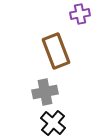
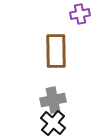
brown rectangle: rotated 20 degrees clockwise
gray cross: moved 8 px right, 8 px down
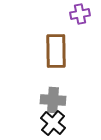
gray cross: rotated 15 degrees clockwise
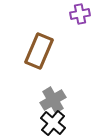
brown rectangle: moved 17 px left; rotated 24 degrees clockwise
gray cross: rotated 35 degrees counterclockwise
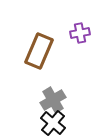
purple cross: moved 19 px down
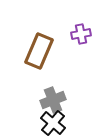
purple cross: moved 1 px right, 1 px down
gray cross: rotated 10 degrees clockwise
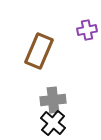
purple cross: moved 6 px right, 4 px up
gray cross: rotated 15 degrees clockwise
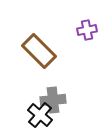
brown rectangle: rotated 68 degrees counterclockwise
black cross: moved 13 px left, 8 px up
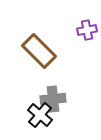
gray cross: moved 1 px up
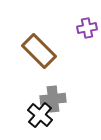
purple cross: moved 2 px up
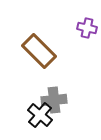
purple cross: rotated 24 degrees clockwise
gray cross: moved 1 px right, 1 px down
